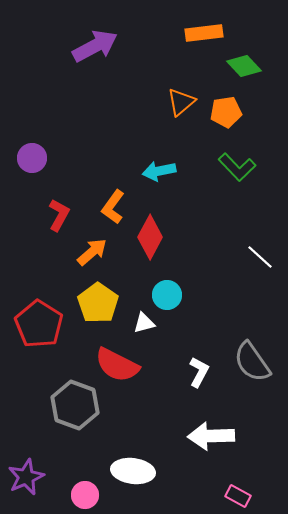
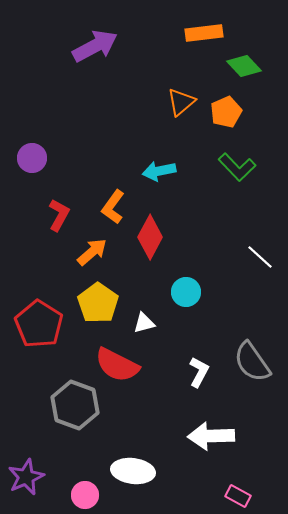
orange pentagon: rotated 16 degrees counterclockwise
cyan circle: moved 19 px right, 3 px up
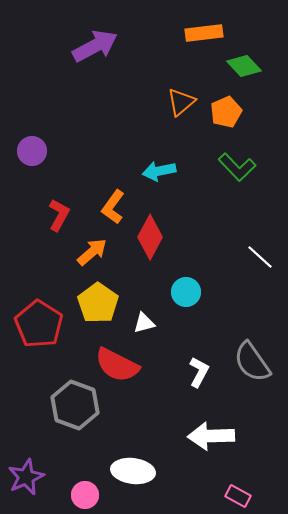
purple circle: moved 7 px up
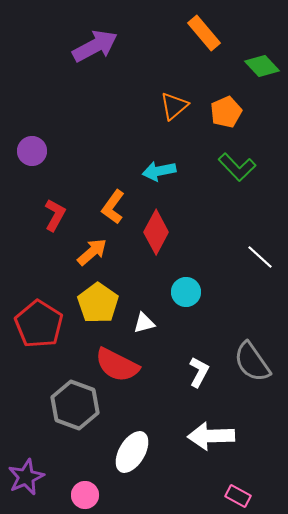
orange rectangle: rotated 57 degrees clockwise
green diamond: moved 18 px right
orange triangle: moved 7 px left, 4 px down
red L-shape: moved 4 px left
red diamond: moved 6 px right, 5 px up
white ellipse: moved 1 px left, 19 px up; rotated 66 degrees counterclockwise
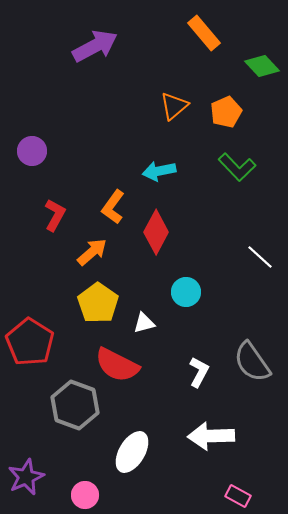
red pentagon: moved 9 px left, 18 px down
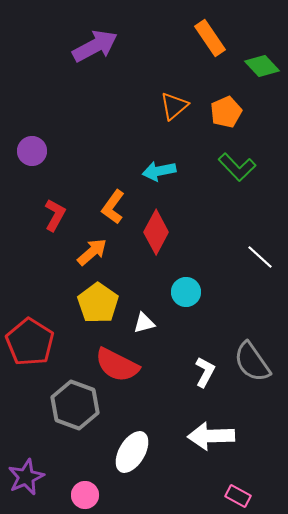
orange rectangle: moved 6 px right, 5 px down; rotated 6 degrees clockwise
white L-shape: moved 6 px right
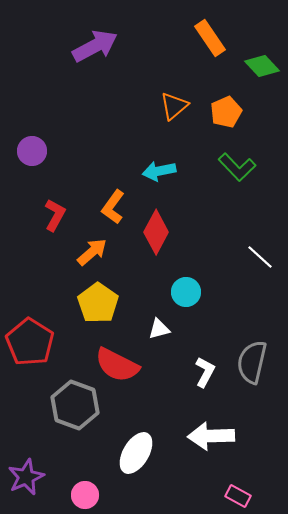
white triangle: moved 15 px right, 6 px down
gray semicircle: rotated 48 degrees clockwise
white ellipse: moved 4 px right, 1 px down
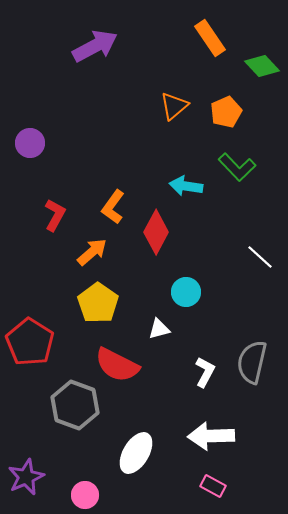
purple circle: moved 2 px left, 8 px up
cyan arrow: moved 27 px right, 15 px down; rotated 20 degrees clockwise
pink rectangle: moved 25 px left, 10 px up
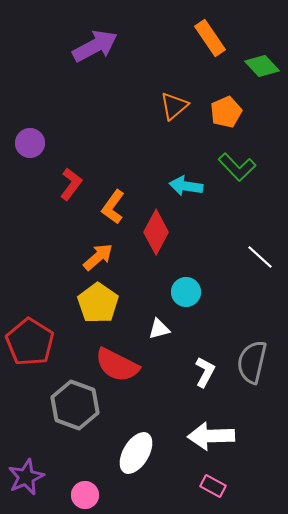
red L-shape: moved 16 px right, 31 px up; rotated 8 degrees clockwise
orange arrow: moved 6 px right, 5 px down
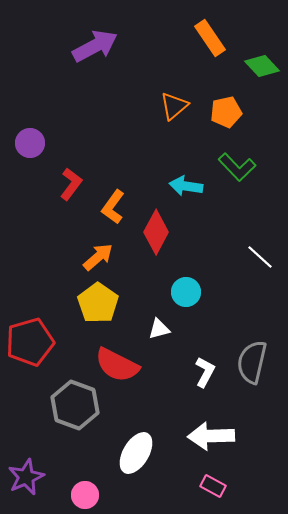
orange pentagon: rotated 12 degrees clockwise
red pentagon: rotated 24 degrees clockwise
